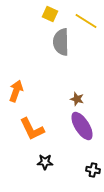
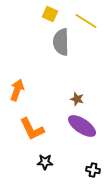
orange arrow: moved 1 px right, 1 px up
purple ellipse: rotated 24 degrees counterclockwise
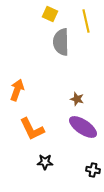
yellow line: rotated 45 degrees clockwise
purple ellipse: moved 1 px right, 1 px down
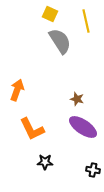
gray semicircle: moved 1 px left, 1 px up; rotated 148 degrees clockwise
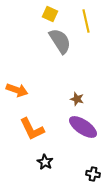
orange arrow: rotated 90 degrees clockwise
black star: rotated 28 degrees clockwise
black cross: moved 4 px down
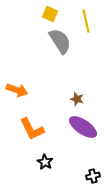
black cross: moved 2 px down; rotated 24 degrees counterclockwise
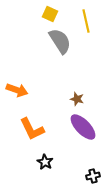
purple ellipse: rotated 12 degrees clockwise
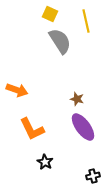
purple ellipse: rotated 8 degrees clockwise
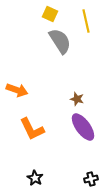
black star: moved 10 px left, 16 px down
black cross: moved 2 px left, 3 px down
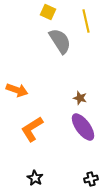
yellow square: moved 2 px left, 2 px up
brown star: moved 3 px right, 1 px up
orange L-shape: rotated 84 degrees clockwise
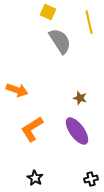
yellow line: moved 3 px right, 1 px down
purple ellipse: moved 6 px left, 4 px down
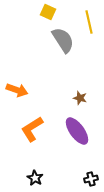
gray semicircle: moved 3 px right, 1 px up
